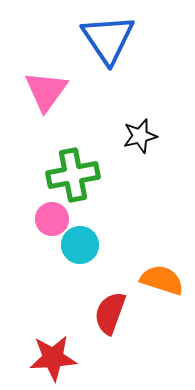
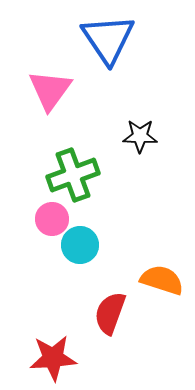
pink triangle: moved 4 px right, 1 px up
black star: rotated 16 degrees clockwise
green cross: rotated 9 degrees counterclockwise
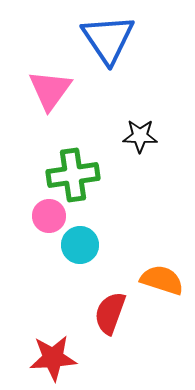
green cross: rotated 12 degrees clockwise
pink circle: moved 3 px left, 3 px up
